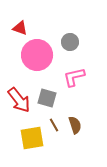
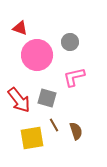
brown semicircle: moved 1 px right, 6 px down
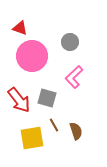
pink circle: moved 5 px left, 1 px down
pink L-shape: rotated 30 degrees counterclockwise
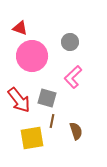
pink L-shape: moved 1 px left
brown line: moved 2 px left, 4 px up; rotated 40 degrees clockwise
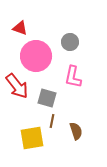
pink circle: moved 4 px right
pink L-shape: rotated 35 degrees counterclockwise
red arrow: moved 2 px left, 14 px up
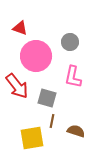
brown semicircle: rotated 54 degrees counterclockwise
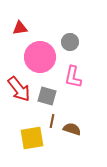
red triangle: rotated 28 degrees counterclockwise
pink circle: moved 4 px right, 1 px down
red arrow: moved 2 px right, 3 px down
gray square: moved 2 px up
brown semicircle: moved 4 px left, 2 px up
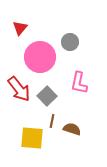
red triangle: rotated 42 degrees counterclockwise
pink L-shape: moved 6 px right, 6 px down
gray square: rotated 30 degrees clockwise
yellow square: rotated 15 degrees clockwise
